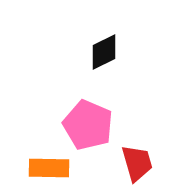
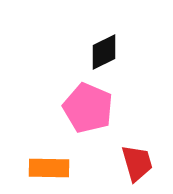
pink pentagon: moved 17 px up
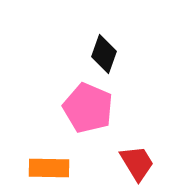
black diamond: moved 2 px down; rotated 45 degrees counterclockwise
red trapezoid: rotated 15 degrees counterclockwise
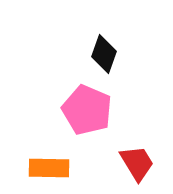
pink pentagon: moved 1 px left, 2 px down
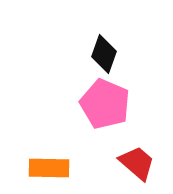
pink pentagon: moved 18 px right, 6 px up
red trapezoid: rotated 18 degrees counterclockwise
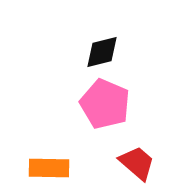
black diamond: moved 2 px left, 2 px up; rotated 57 degrees clockwise
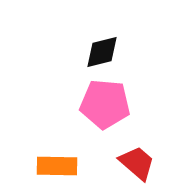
pink pentagon: rotated 18 degrees counterclockwise
orange rectangle: moved 8 px right, 2 px up
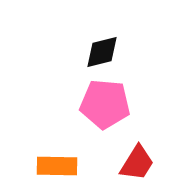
red trapezoid: rotated 81 degrees clockwise
